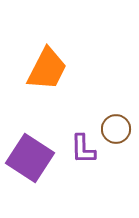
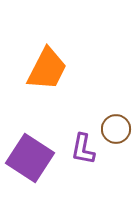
purple L-shape: rotated 12 degrees clockwise
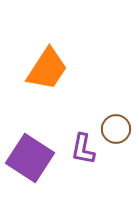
orange trapezoid: rotated 6 degrees clockwise
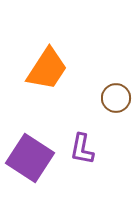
brown circle: moved 31 px up
purple L-shape: moved 1 px left
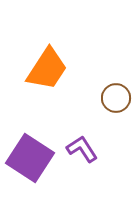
purple L-shape: rotated 136 degrees clockwise
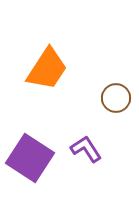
purple L-shape: moved 4 px right
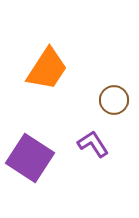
brown circle: moved 2 px left, 2 px down
purple L-shape: moved 7 px right, 5 px up
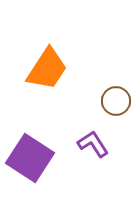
brown circle: moved 2 px right, 1 px down
